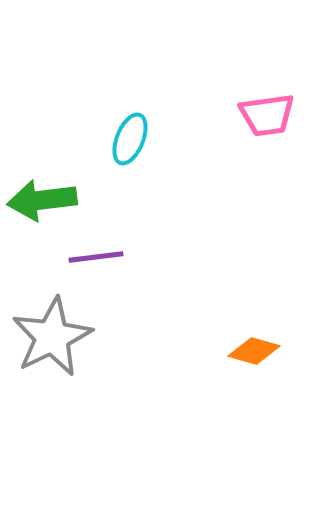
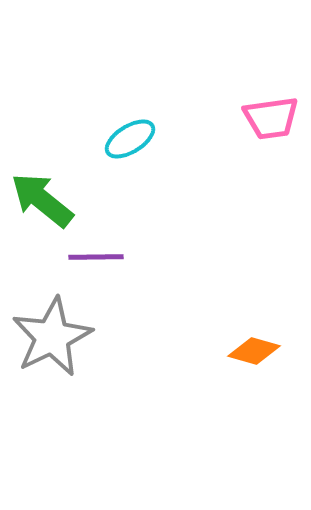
pink trapezoid: moved 4 px right, 3 px down
cyan ellipse: rotated 36 degrees clockwise
green arrow: rotated 46 degrees clockwise
purple line: rotated 6 degrees clockwise
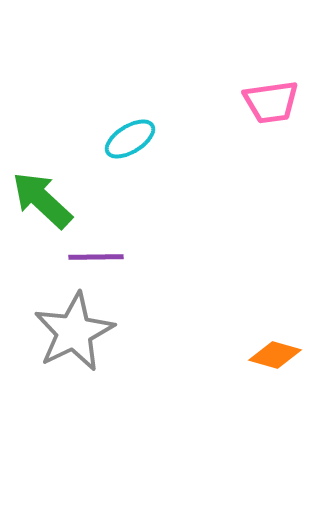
pink trapezoid: moved 16 px up
green arrow: rotated 4 degrees clockwise
gray star: moved 22 px right, 5 px up
orange diamond: moved 21 px right, 4 px down
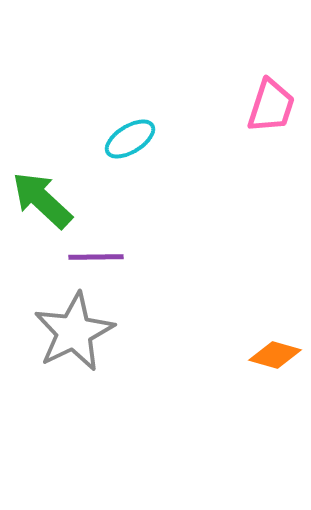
pink trapezoid: moved 4 px down; rotated 64 degrees counterclockwise
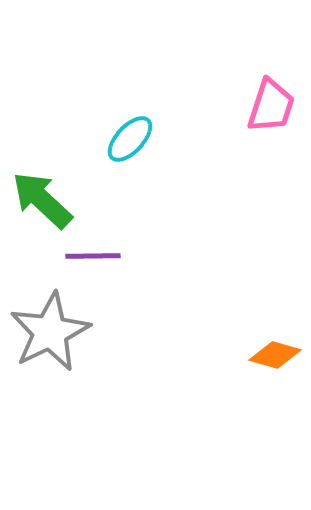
cyan ellipse: rotated 15 degrees counterclockwise
purple line: moved 3 px left, 1 px up
gray star: moved 24 px left
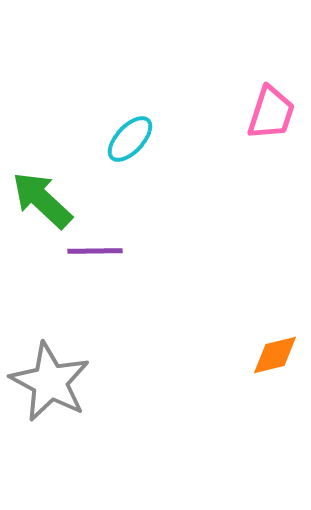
pink trapezoid: moved 7 px down
purple line: moved 2 px right, 5 px up
gray star: moved 50 px down; rotated 18 degrees counterclockwise
orange diamond: rotated 30 degrees counterclockwise
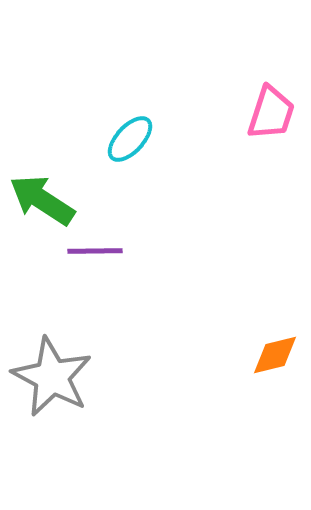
green arrow: rotated 10 degrees counterclockwise
gray star: moved 2 px right, 5 px up
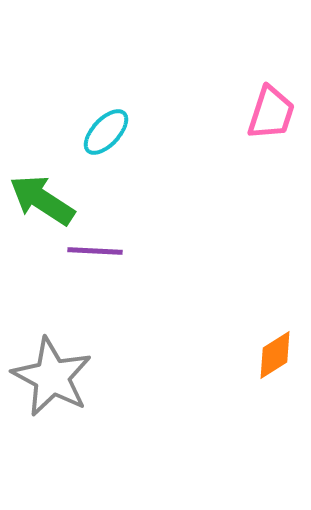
cyan ellipse: moved 24 px left, 7 px up
purple line: rotated 4 degrees clockwise
orange diamond: rotated 18 degrees counterclockwise
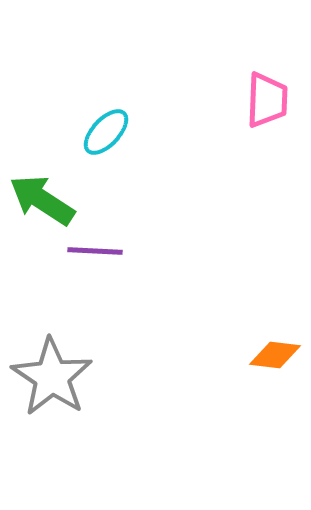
pink trapezoid: moved 4 px left, 13 px up; rotated 16 degrees counterclockwise
orange diamond: rotated 39 degrees clockwise
gray star: rotated 6 degrees clockwise
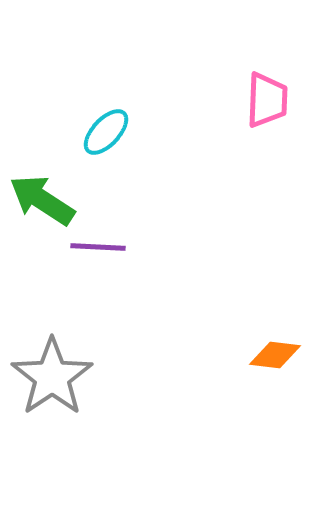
purple line: moved 3 px right, 4 px up
gray star: rotated 4 degrees clockwise
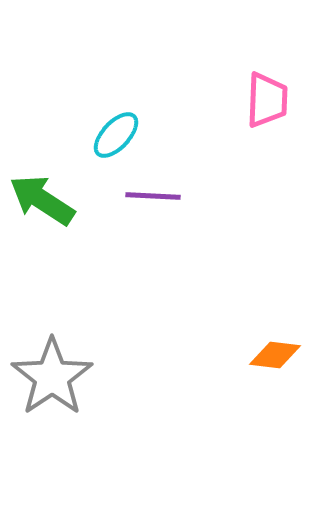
cyan ellipse: moved 10 px right, 3 px down
purple line: moved 55 px right, 51 px up
